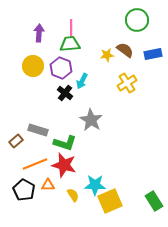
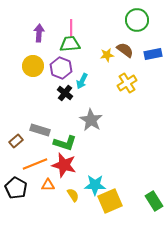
gray rectangle: moved 2 px right
black pentagon: moved 8 px left, 2 px up
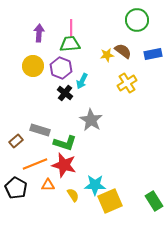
brown semicircle: moved 2 px left, 1 px down
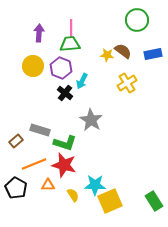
yellow star: rotated 16 degrees clockwise
orange line: moved 1 px left
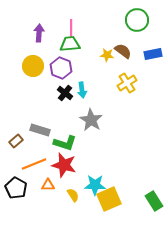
cyan arrow: moved 9 px down; rotated 35 degrees counterclockwise
yellow square: moved 1 px left, 2 px up
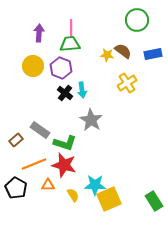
gray rectangle: rotated 18 degrees clockwise
brown rectangle: moved 1 px up
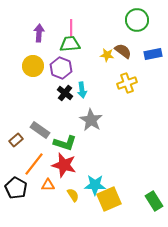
yellow cross: rotated 12 degrees clockwise
orange line: rotated 30 degrees counterclockwise
